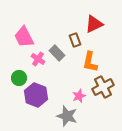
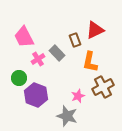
red triangle: moved 1 px right, 6 px down
pink cross: rotated 24 degrees clockwise
pink star: moved 1 px left
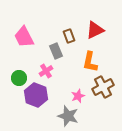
brown rectangle: moved 6 px left, 4 px up
gray rectangle: moved 1 px left, 2 px up; rotated 21 degrees clockwise
pink cross: moved 8 px right, 12 px down
gray star: moved 1 px right
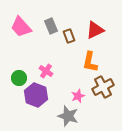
pink trapezoid: moved 3 px left, 10 px up; rotated 15 degrees counterclockwise
gray rectangle: moved 5 px left, 25 px up
pink cross: rotated 24 degrees counterclockwise
